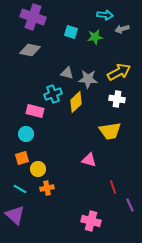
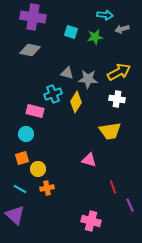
purple cross: rotated 10 degrees counterclockwise
yellow diamond: rotated 15 degrees counterclockwise
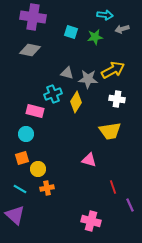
yellow arrow: moved 6 px left, 2 px up
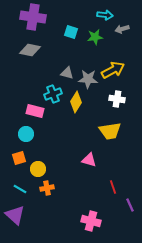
orange square: moved 3 px left
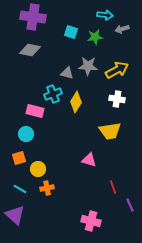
yellow arrow: moved 4 px right
gray star: moved 13 px up
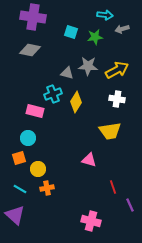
cyan circle: moved 2 px right, 4 px down
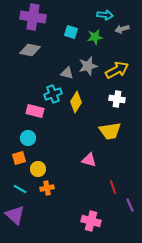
gray star: rotated 18 degrees counterclockwise
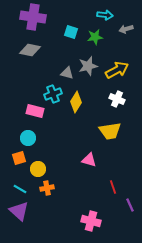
gray arrow: moved 4 px right
white cross: rotated 14 degrees clockwise
purple triangle: moved 4 px right, 4 px up
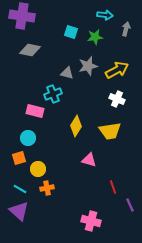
purple cross: moved 11 px left, 1 px up
gray arrow: rotated 120 degrees clockwise
yellow diamond: moved 24 px down
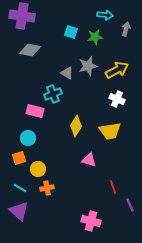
gray triangle: rotated 16 degrees clockwise
cyan line: moved 1 px up
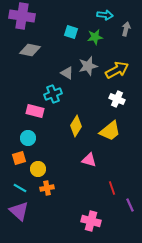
yellow trapezoid: rotated 30 degrees counterclockwise
red line: moved 1 px left, 1 px down
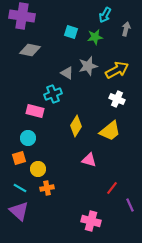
cyan arrow: rotated 112 degrees clockwise
red line: rotated 56 degrees clockwise
